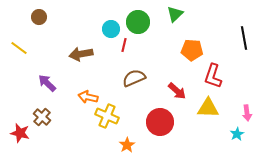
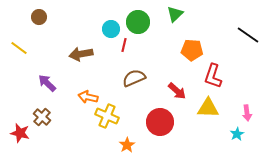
black line: moved 4 px right, 3 px up; rotated 45 degrees counterclockwise
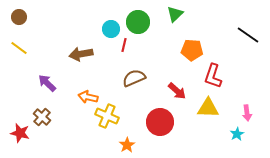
brown circle: moved 20 px left
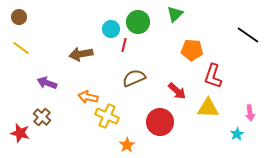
yellow line: moved 2 px right
purple arrow: rotated 24 degrees counterclockwise
pink arrow: moved 3 px right
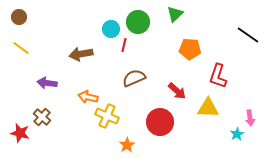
orange pentagon: moved 2 px left, 1 px up
red L-shape: moved 5 px right
purple arrow: rotated 12 degrees counterclockwise
pink arrow: moved 5 px down
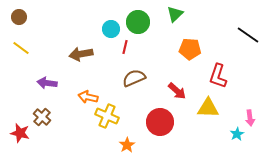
red line: moved 1 px right, 2 px down
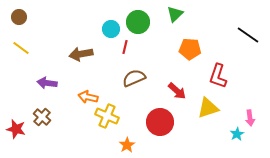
yellow triangle: rotated 20 degrees counterclockwise
red star: moved 4 px left, 4 px up
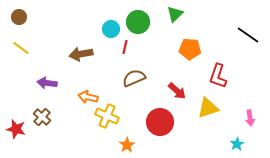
cyan star: moved 10 px down
